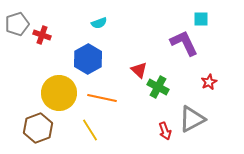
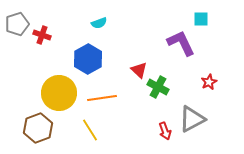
purple L-shape: moved 3 px left
orange line: rotated 20 degrees counterclockwise
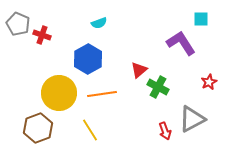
gray pentagon: moved 1 px right; rotated 30 degrees counterclockwise
purple L-shape: rotated 8 degrees counterclockwise
red triangle: rotated 36 degrees clockwise
orange line: moved 4 px up
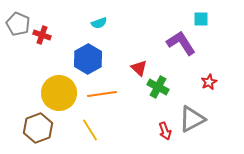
red triangle: moved 2 px up; rotated 36 degrees counterclockwise
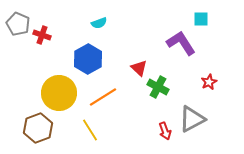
orange line: moved 1 px right, 3 px down; rotated 24 degrees counterclockwise
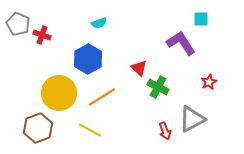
orange line: moved 1 px left
yellow line: rotated 30 degrees counterclockwise
